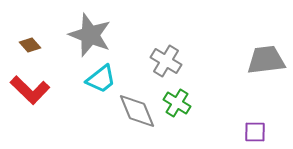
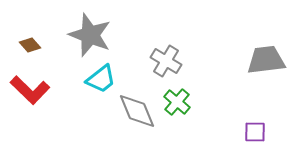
green cross: moved 1 px up; rotated 8 degrees clockwise
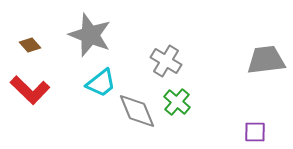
cyan trapezoid: moved 4 px down
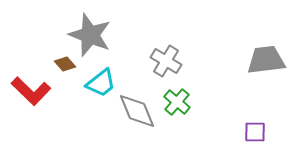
brown diamond: moved 35 px right, 19 px down
red L-shape: moved 1 px right, 1 px down
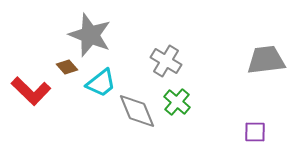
brown diamond: moved 2 px right, 3 px down
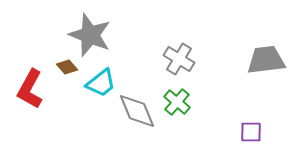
gray cross: moved 13 px right, 2 px up
red L-shape: moved 1 px left, 2 px up; rotated 75 degrees clockwise
purple square: moved 4 px left
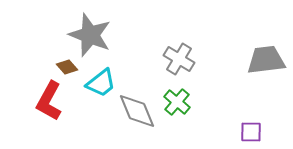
red L-shape: moved 19 px right, 12 px down
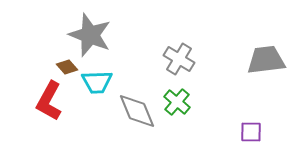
cyan trapezoid: moved 4 px left, 1 px up; rotated 36 degrees clockwise
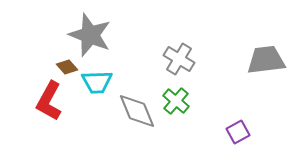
green cross: moved 1 px left, 1 px up
purple square: moved 13 px left; rotated 30 degrees counterclockwise
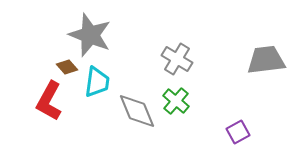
gray cross: moved 2 px left
cyan trapezoid: rotated 80 degrees counterclockwise
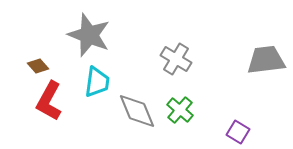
gray star: moved 1 px left
gray cross: moved 1 px left
brown diamond: moved 29 px left, 1 px up
green cross: moved 4 px right, 9 px down
purple square: rotated 30 degrees counterclockwise
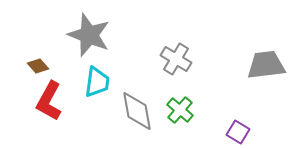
gray trapezoid: moved 5 px down
gray diamond: rotated 12 degrees clockwise
